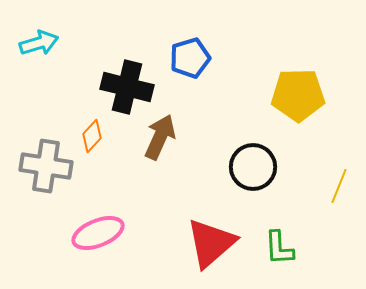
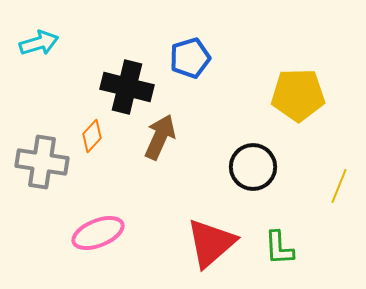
gray cross: moved 4 px left, 4 px up
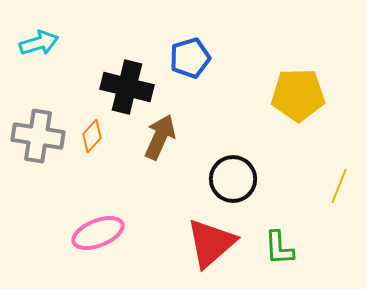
gray cross: moved 4 px left, 26 px up
black circle: moved 20 px left, 12 px down
